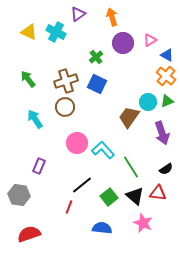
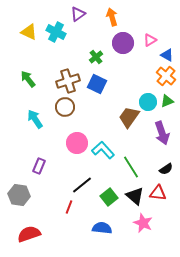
brown cross: moved 2 px right
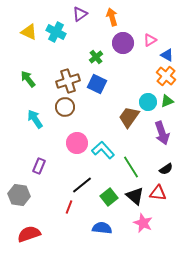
purple triangle: moved 2 px right
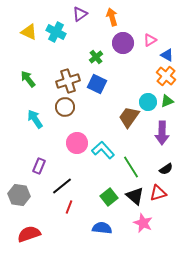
purple arrow: rotated 20 degrees clockwise
black line: moved 20 px left, 1 px down
red triangle: rotated 24 degrees counterclockwise
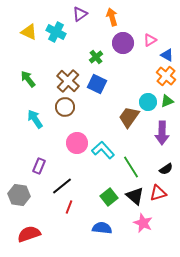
brown cross: rotated 30 degrees counterclockwise
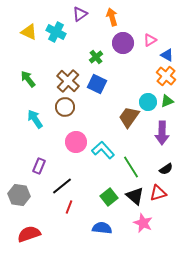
pink circle: moved 1 px left, 1 px up
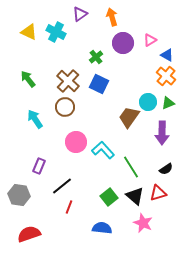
blue square: moved 2 px right
green triangle: moved 1 px right, 2 px down
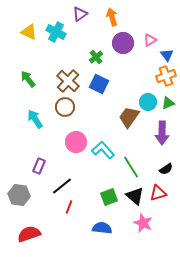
blue triangle: rotated 24 degrees clockwise
orange cross: rotated 30 degrees clockwise
green square: rotated 18 degrees clockwise
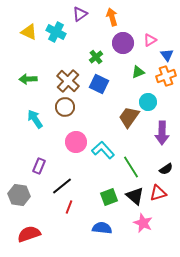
green arrow: rotated 54 degrees counterclockwise
green triangle: moved 30 px left, 31 px up
